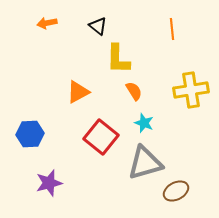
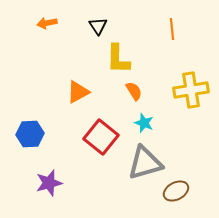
black triangle: rotated 18 degrees clockwise
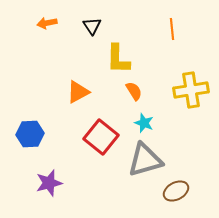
black triangle: moved 6 px left
gray triangle: moved 3 px up
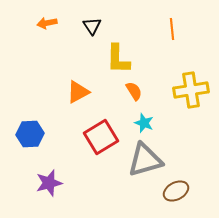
red square: rotated 20 degrees clockwise
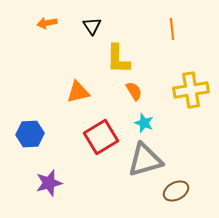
orange triangle: rotated 15 degrees clockwise
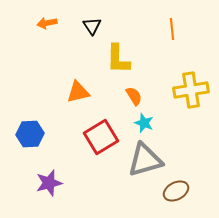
orange semicircle: moved 5 px down
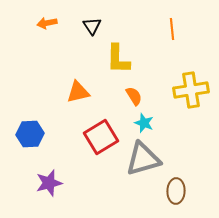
gray triangle: moved 2 px left, 1 px up
brown ellipse: rotated 60 degrees counterclockwise
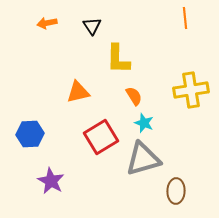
orange line: moved 13 px right, 11 px up
purple star: moved 2 px right, 2 px up; rotated 28 degrees counterclockwise
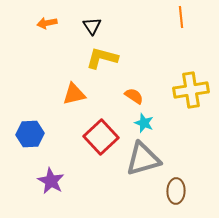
orange line: moved 4 px left, 1 px up
yellow L-shape: moved 16 px left, 1 px up; rotated 104 degrees clockwise
orange triangle: moved 4 px left, 2 px down
orange semicircle: rotated 24 degrees counterclockwise
red square: rotated 12 degrees counterclockwise
